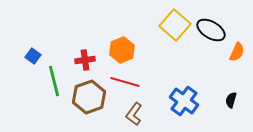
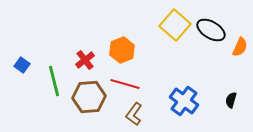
orange semicircle: moved 3 px right, 5 px up
blue square: moved 11 px left, 9 px down
red cross: rotated 30 degrees counterclockwise
red line: moved 2 px down
brown hexagon: rotated 16 degrees clockwise
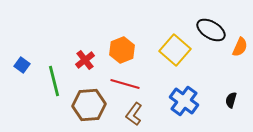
yellow square: moved 25 px down
brown hexagon: moved 8 px down
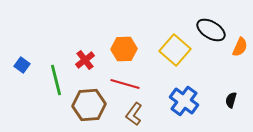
orange hexagon: moved 2 px right, 1 px up; rotated 20 degrees clockwise
green line: moved 2 px right, 1 px up
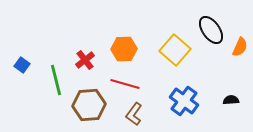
black ellipse: rotated 24 degrees clockwise
black semicircle: rotated 70 degrees clockwise
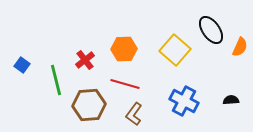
blue cross: rotated 8 degrees counterclockwise
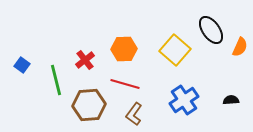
blue cross: moved 1 px up; rotated 28 degrees clockwise
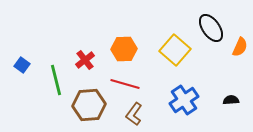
black ellipse: moved 2 px up
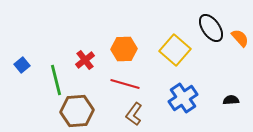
orange semicircle: moved 9 px up; rotated 66 degrees counterclockwise
blue square: rotated 14 degrees clockwise
blue cross: moved 1 px left, 2 px up
brown hexagon: moved 12 px left, 6 px down
